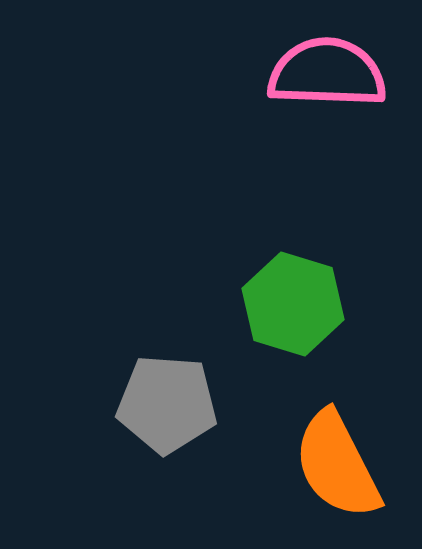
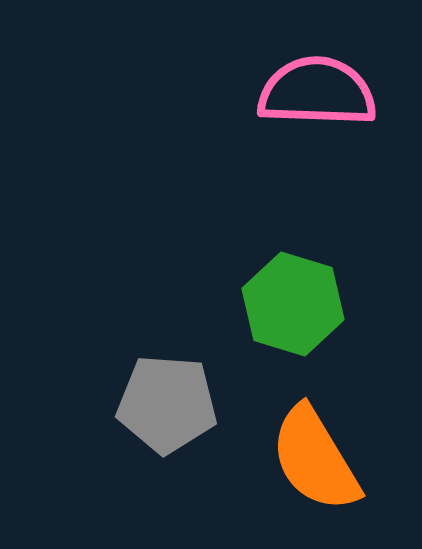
pink semicircle: moved 10 px left, 19 px down
orange semicircle: moved 22 px left, 6 px up; rotated 4 degrees counterclockwise
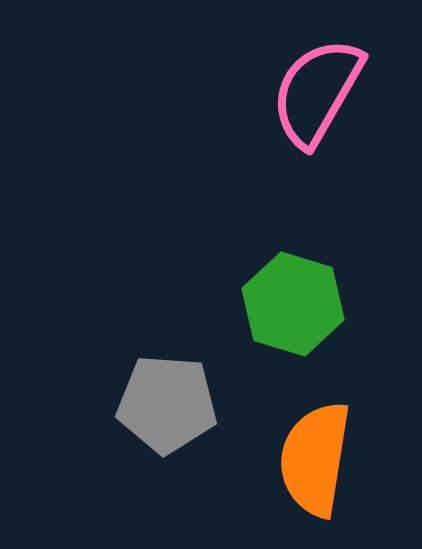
pink semicircle: rotated 62 degrees counterclockwise
orange semicircle: rotated 40 degrees clockwise
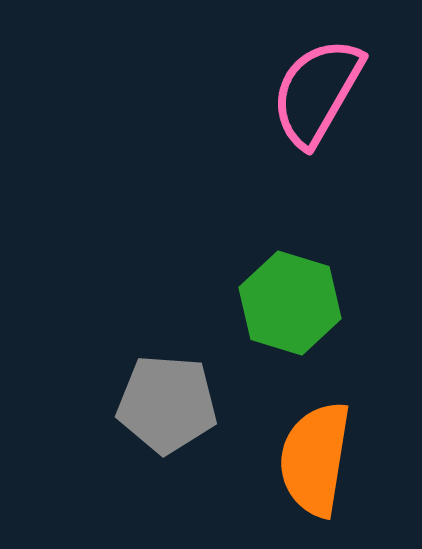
green hexagon: moved 3 px left, 1 px up
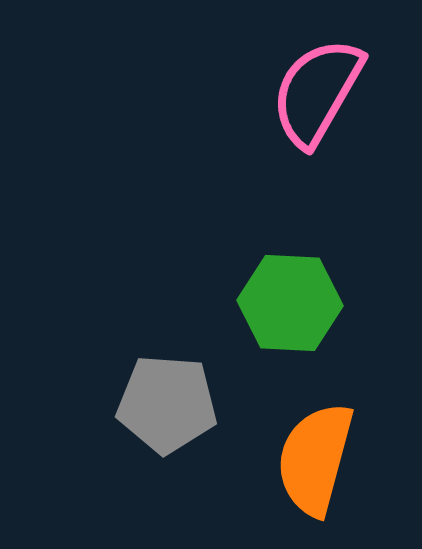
green hexagon: rotated 14 degrees counterclockwise
orange semicircle: rotated 6 degrees clockwise
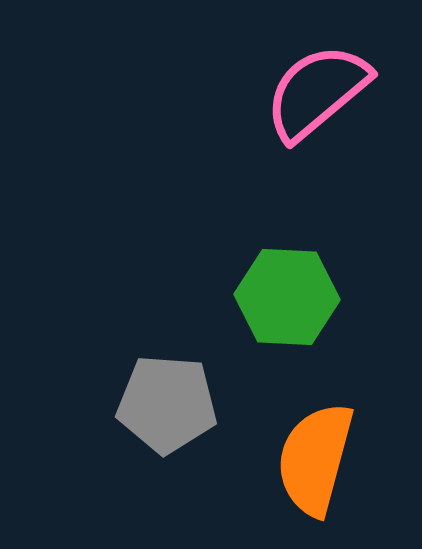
pink semicircle: rotated 20 degrees clockwise
green hexagon: moved 3 px left, 6 px up
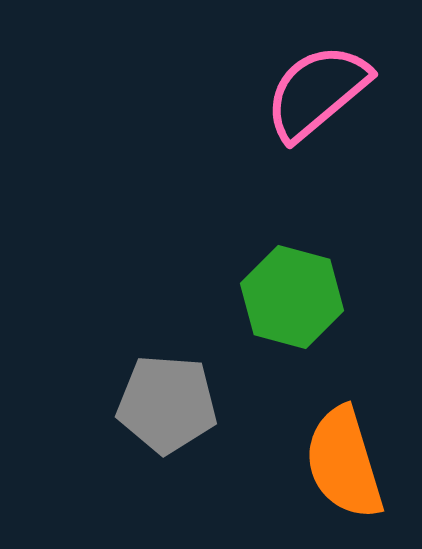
green hexagon: moved 5 px right; rotated 12 degrees clockwise
orange semicircle: moved 29 px right, 4 px down; rotated 32 degrees counterclockwise
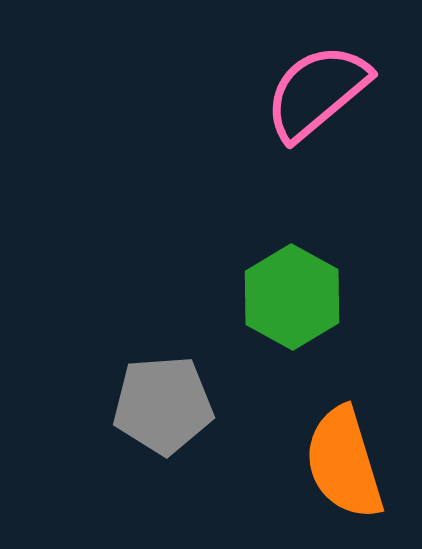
green hexagon: rotated 14 degrees clockwise
gray pentagon: moved 4 px left, 1 px down; rotated 8 degrees counterclockwise
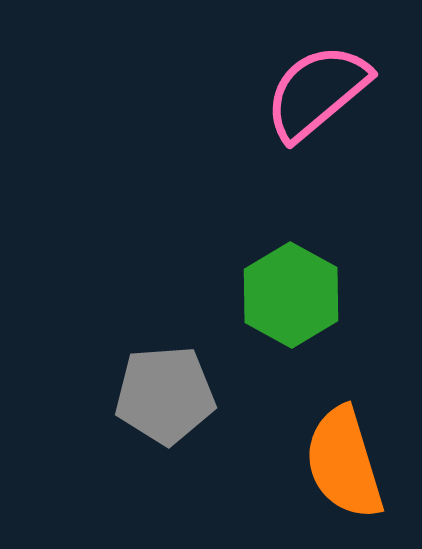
green hexagon: moved 1 px left, 2 px up
gray pentagon: moved 2 px right, 10 px up
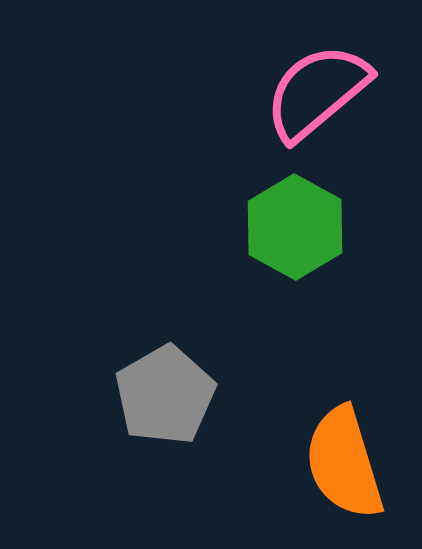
green hexagon: moved 4 px right, 68 px up
gray pentagon: rotated 26 degrees counterclockwise
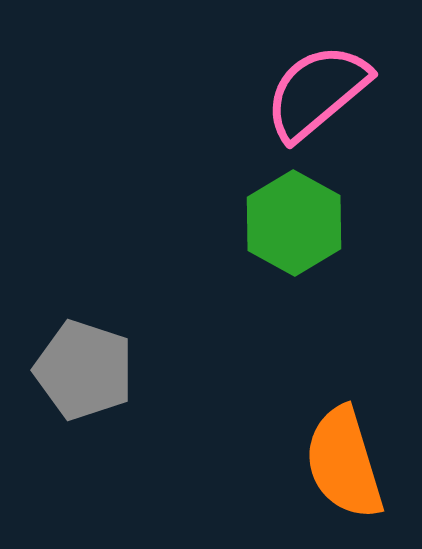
green hexagon: moved 1 px left, 4 px up
gray pentagon: moved 81 px left, 25 px up; rotated 24 degrees counterclockwise
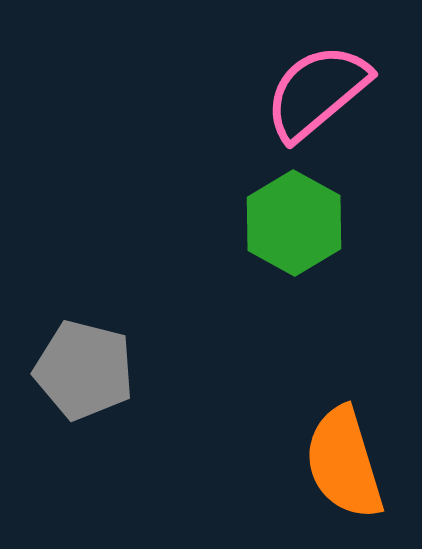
gray pentagon: rotated 4 degrees counterclockwise
